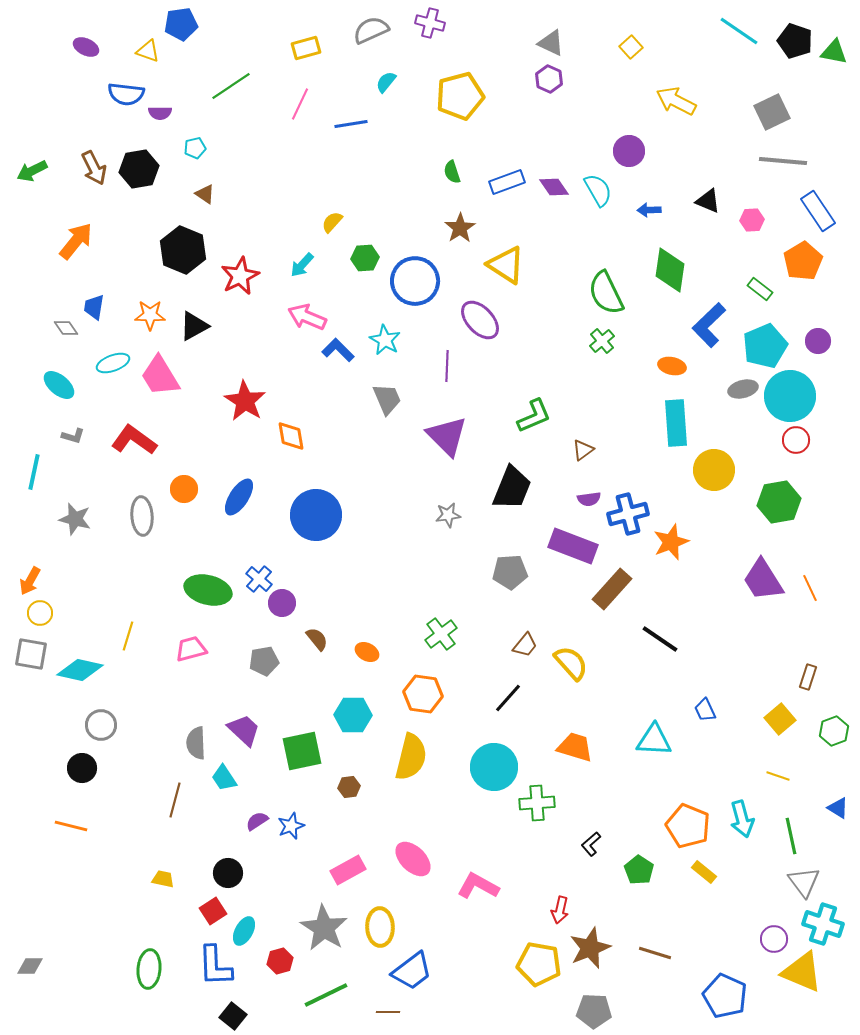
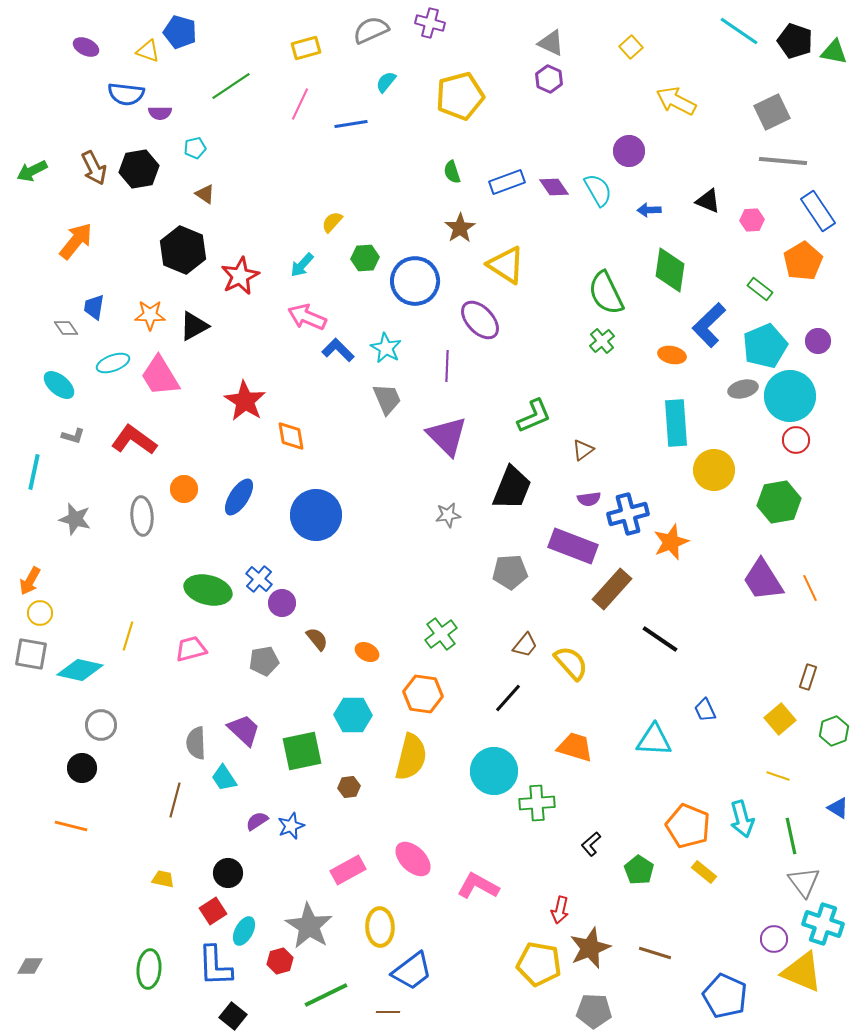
blue pentagon at (181, 24): moved 1 px left, 8 px down; rotated 24 degrees clockwise
cyan star at (385, 340): moved 1 px right, 8 px down
orange ellipse at (672, 366): moved 11 px up
cyan circle at (494, 767): moved 4 px down
gray star at (324, 928): moved 15 px left, 2 px up
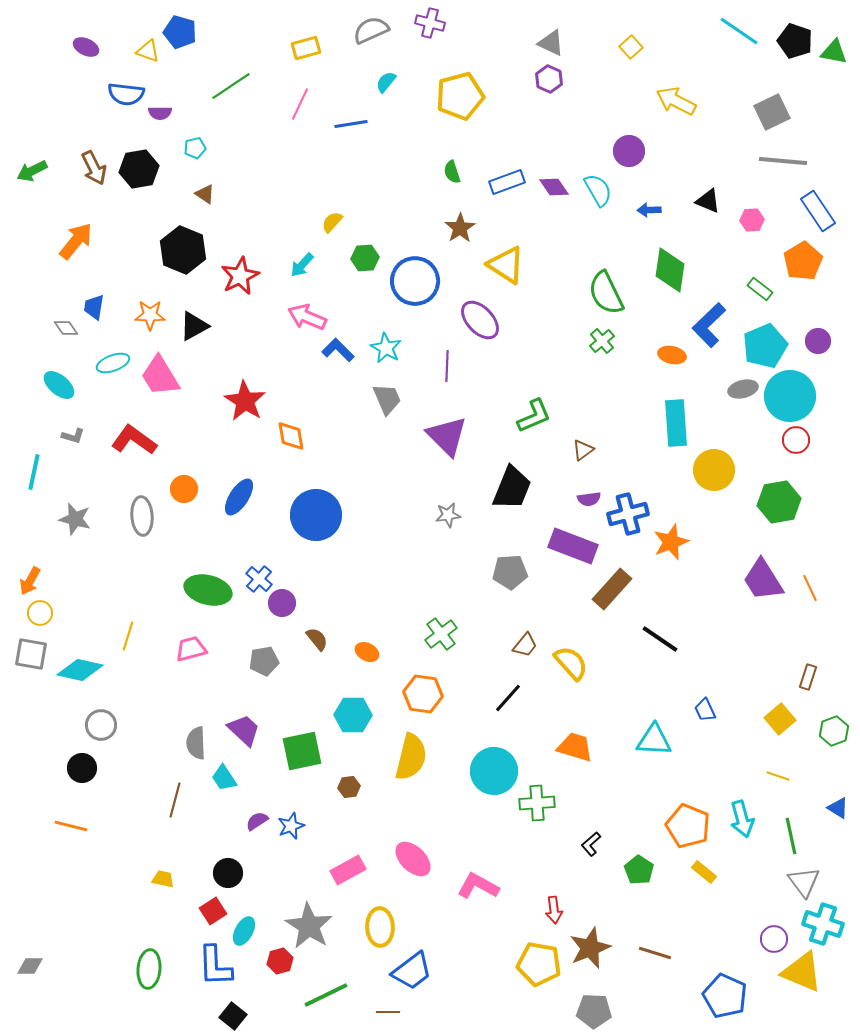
red arrow at (560, 910): moved 6 px left; rotated 20 degrees counterclockwise
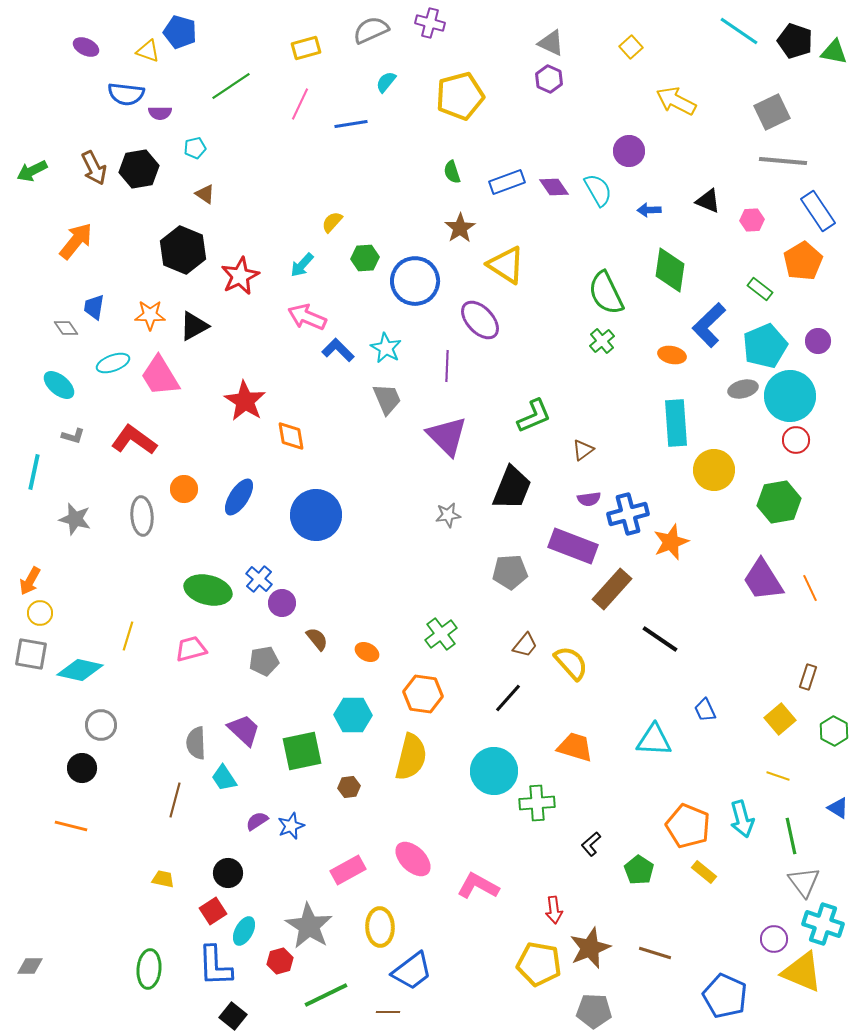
green hexagon at (834, 731): rotated 12 degrees counterclockwise
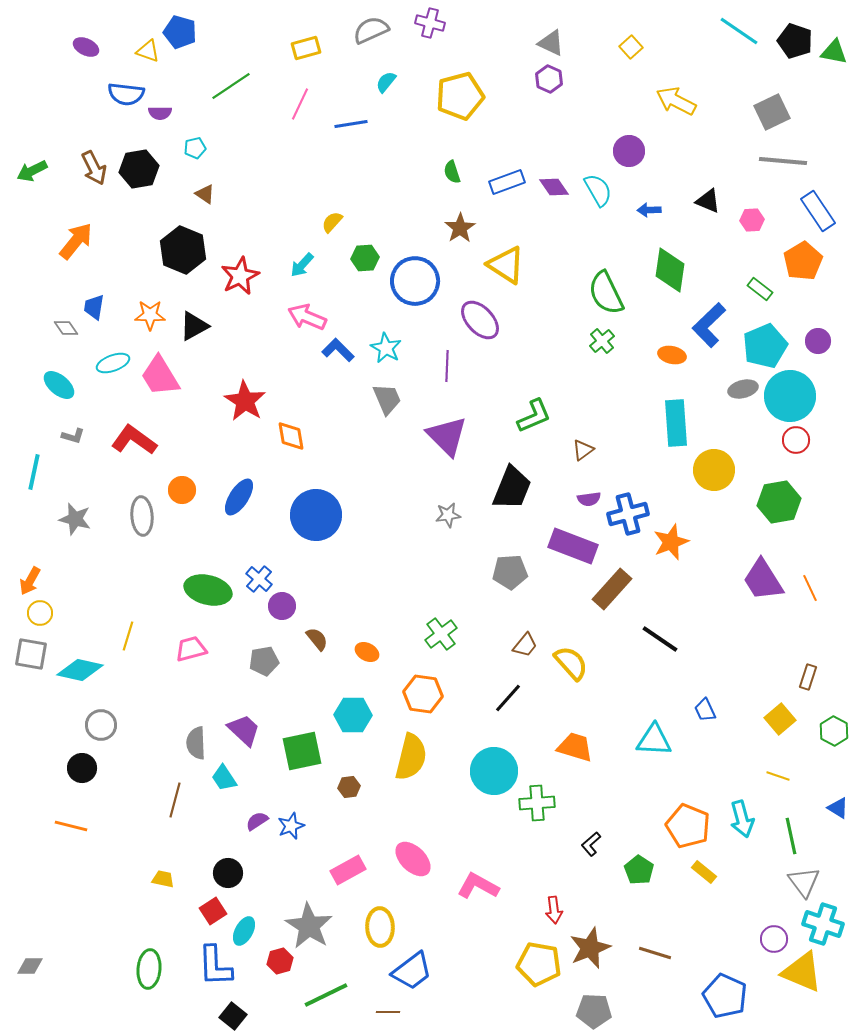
orange circle at (184, 489): moved 2 px left, 1 px down
purple circle at (282, 603): moved 3 px down
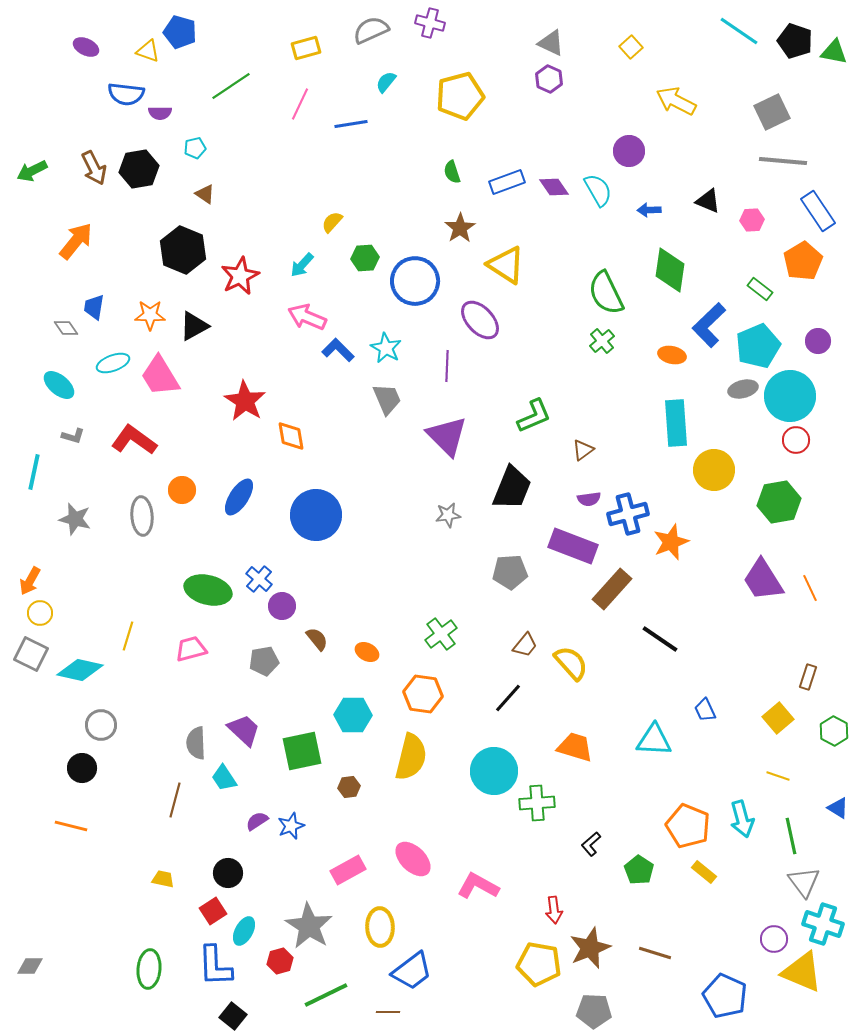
cyan pentagon at (765, 346): moved 7 px left
gray square at (31, 654): rotated 16 degrees clockwise
yellow square at (780, 719): moved 2 px left, 1 px up
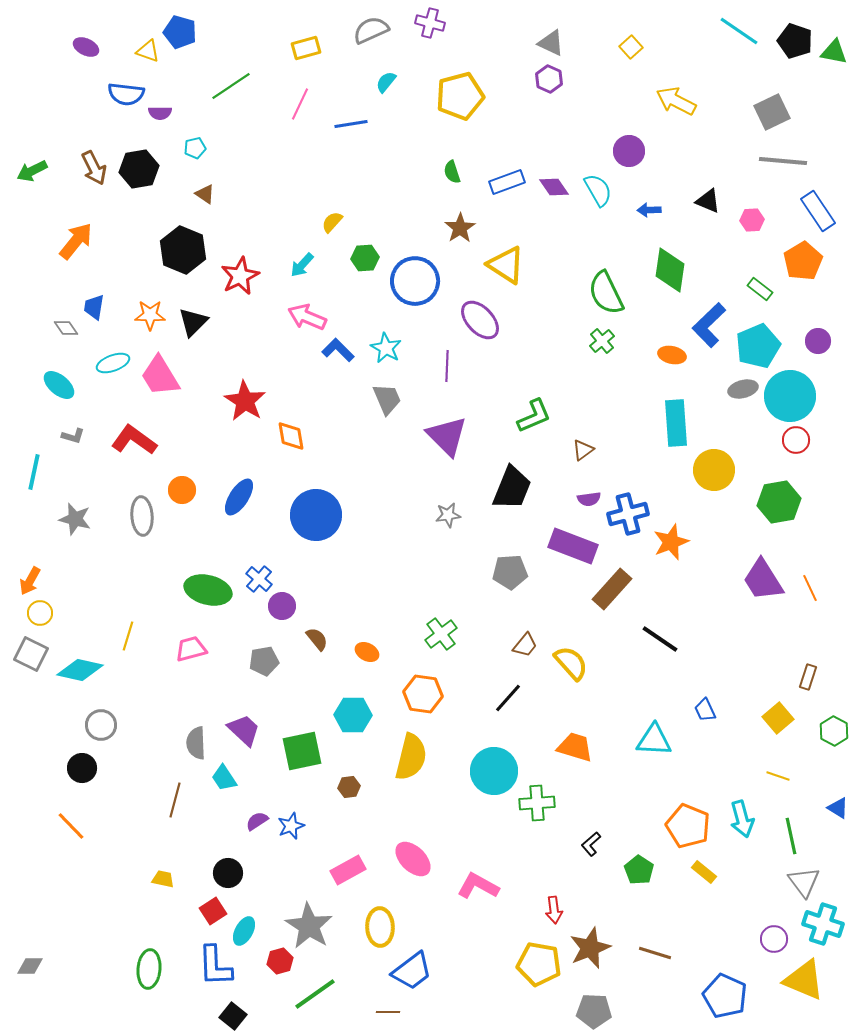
black triangle at (194, 326): moved 1 px left, 4 px up; rotated 16 degrees counterclockwise
orange line at (71, 826): rotated 32 degrees clockwise
yellow triangle at (802, 972): moved 2 px right, 8 px down
green line at (326, 995): moved 11 px left, 1 px up; rotated 9 degrees counterclockwise
